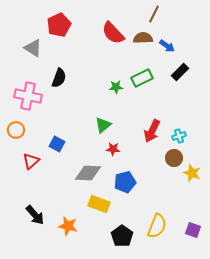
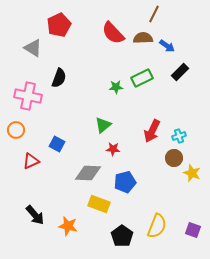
red triangle: rotated 18 degrees clockwise
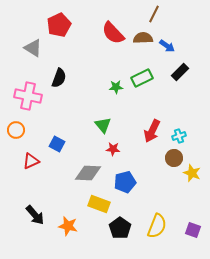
green triangle: rotated 30 degrees counterclockwise
black pentagon: moved 2 px left, 8 px up
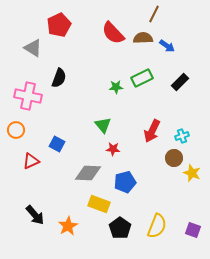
black rectangle: moved 10 px down
cyan cross: moved 3 px right
orange star: rotated 30 degrees clockwise
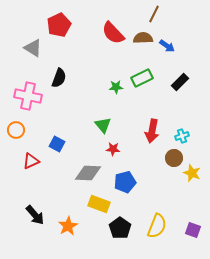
red arrow: rotated 15 degrees counterclockwise
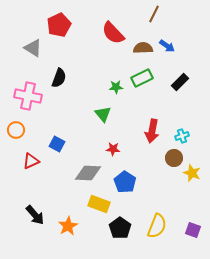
brown semicircle: moved 10 px down
green triangle: moved 11 px up
blue pentagon: rotated 25 degrees counterclockwise
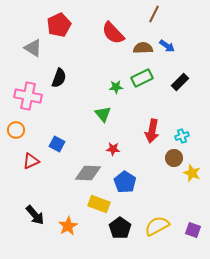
yellow semicircle: rotated 140 degrees counterclockwise
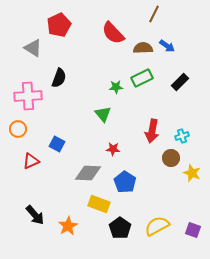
pink cross: rotated 16 degrees counterclockwise
orange circle: moved 2 px right, 1 px up
brown circle: moved 3 px left
